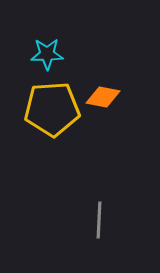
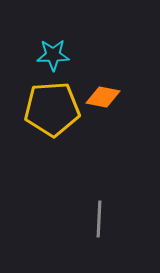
cyan star: moved 6 px right, 1 px down
gray line: moved 1 px up
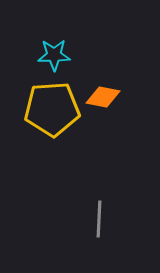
cyan star: moved 1 px right
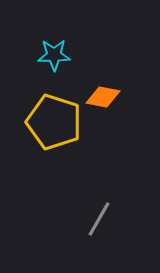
yellow pentagon: moved 2 px right, 13 px down; rotated 22 degrees clockwise
gray line: rotated 27 degrees clockwise
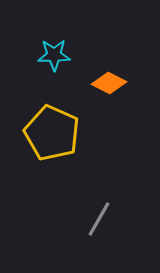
orange diamond: moved 6 px right, 14 px up; rotated 16 degrees clockwise
yellow pentagon: moved 2 px left, 11 px down; rotated 6 degrees clockwise
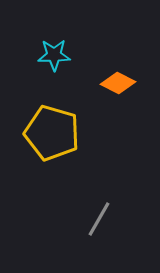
orange diamond: moved 9 px right
yellow pentagon: rotated 8 degrees counterclockwise
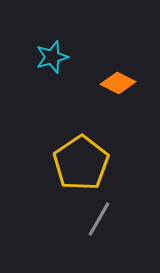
cyan star: moved 2 px left, 2 px down; rotated 16 degrees counterclockwise
yellow pentagon: moved 29 px right, 30 px down; rotated 22 degrees clockwise
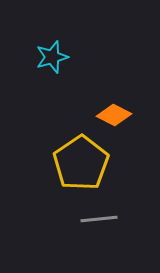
orange diamond: moved 4 px left, 32 px down
gray line: rotated 54 degrees clockwise
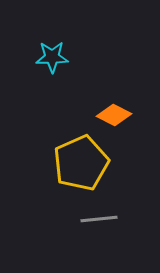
cyan star: rotated 16 degrees clockwise
yellow pentagon: rotated 10 degrees clockwise
